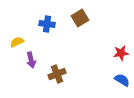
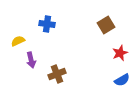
brown square: moved 26 px right, 7 px down
yellow semicircle: moved 1 px right, 1 px up
red star: moved 1 px left; rotated 14 degrees counterclockwise
blue semicircle: rotated 119 degrees clockwise
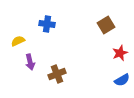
purple arrow: moved 1 px left, 2 px down
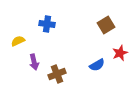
purple arrow: moved 4 px right
blue semicircle: moved 25 px left, 15 px up
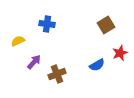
purple arrow: rotated 126 degrees counterclockwise
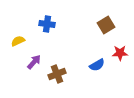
red star: rotated 21 degrees clockwise
